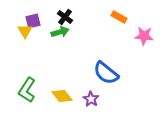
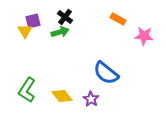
orange rectangle: moved 1 px left, 2 px down
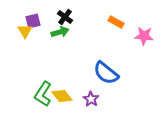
orange rectangle: moved 2 px left, 3 px down
green L-shape: moved 16 px right, 4 px down
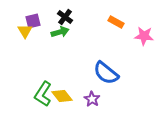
purple star: moved 1 px right
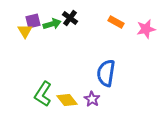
black cross: moved 5 px right, 1 px down
green arrow: moved 8 px left, 8 px up
pink star: moved 2 px right, 7 px up; rotated 18 degrees counterclockwise
blue semicircle: rotated 60 degrees clockwise
yellow diamond: moved 5 px right, 4 px down
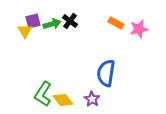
black cross: moved 3 px down
orange rectangle: moved 1 px down
pink star: moved 7 px left
yellow diamond: moved 4 px left
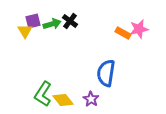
orange rectangle: moved 7 px right, 10 px down
purple star: moved 1 px left
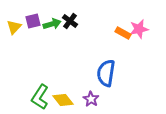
yellow triangle: moved 11 px left, 4 px up; rotated 14 degrees clockwise
green L-shape: moved 3 px left, 3 px down
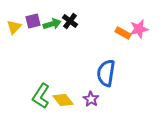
green L-shape: moved 1 px right, 1 px up
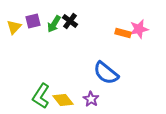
green arrow: moved 2 px right; rotated 138 degrees clockwise
orange rectangle: rotated 14 degrees counterclockwise
blue semicircle: rotated 60 degrees counterclockwise
